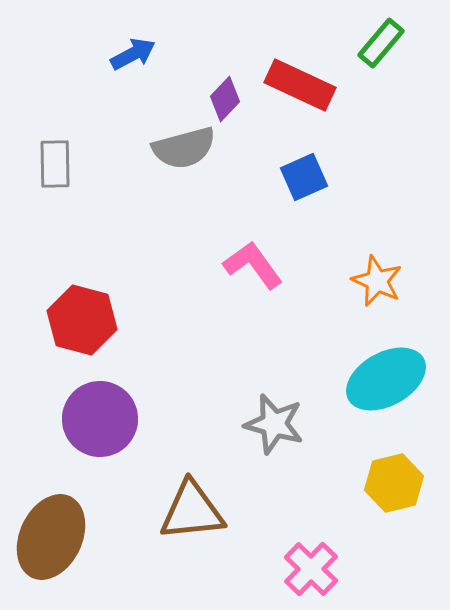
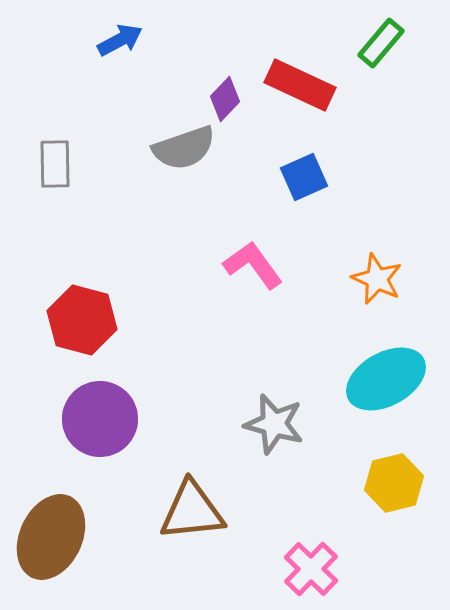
blue arrow: moved 13 px left, 14 px up
gray semicircle: rotated 4 degrees counterclockwise
orange star: moved 2 px up
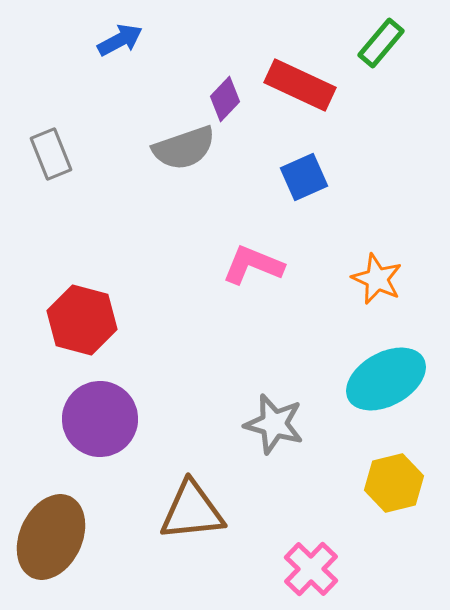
gray rectangle: moved 4 px left, 10 px up; rotated 21 degrees counterclockwise
pink L-shape: rotated 32 degrees counterclockwise
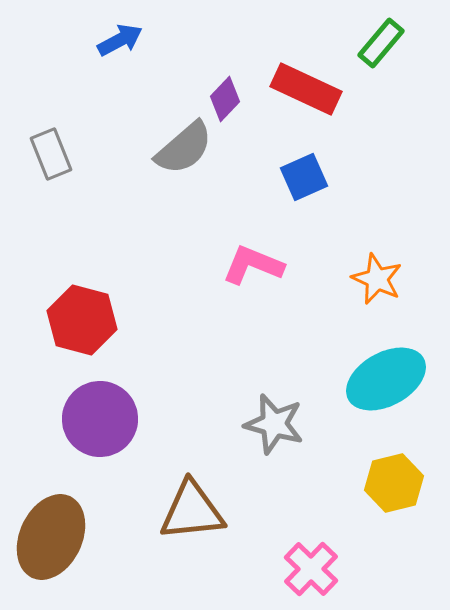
red rectangle: moved 6 px right, 4 px down
gray semicircle: rotated 22 degrees counterclockwise
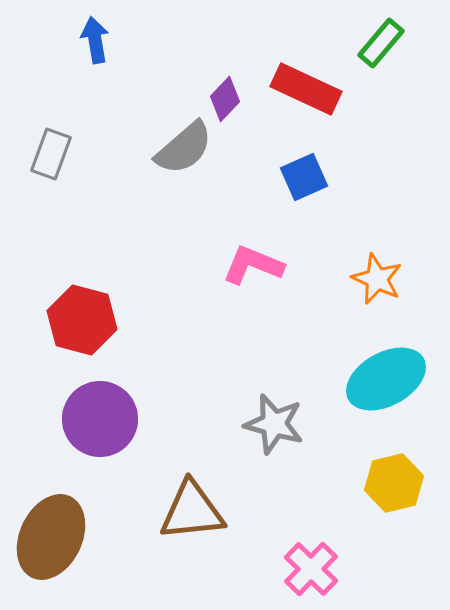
blue arrow: moved 25 px left; rotated 72 degrees counterclockwise
gray rectangle: rotated 42 degrees clockwise
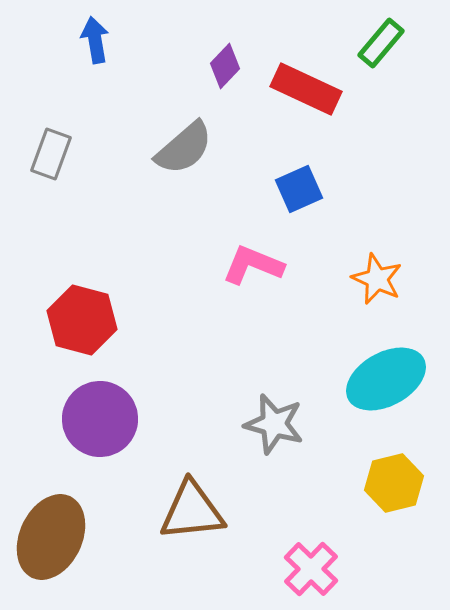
purple diamond: moved 33 px up
blue square: moved 5 px left, 12 px down
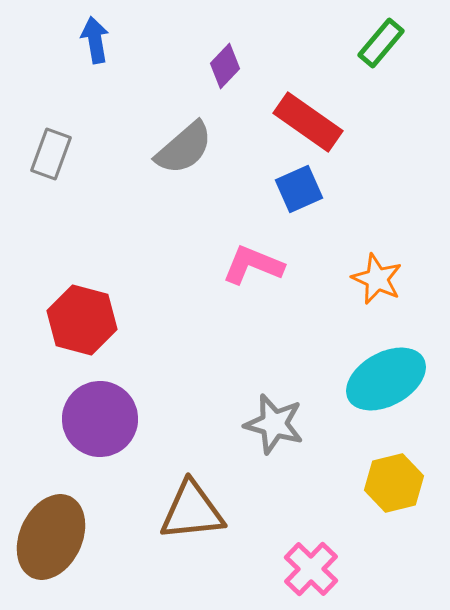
red rectangle: moved 2 px right, 33 px down; rotated 10 degrees clockwise
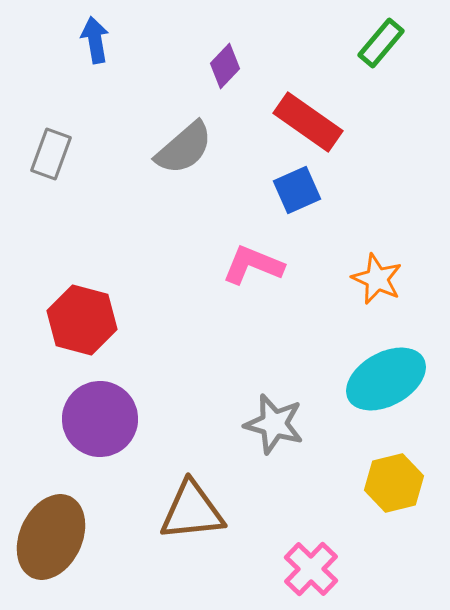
blue square: moved 2 px left, 1 px down
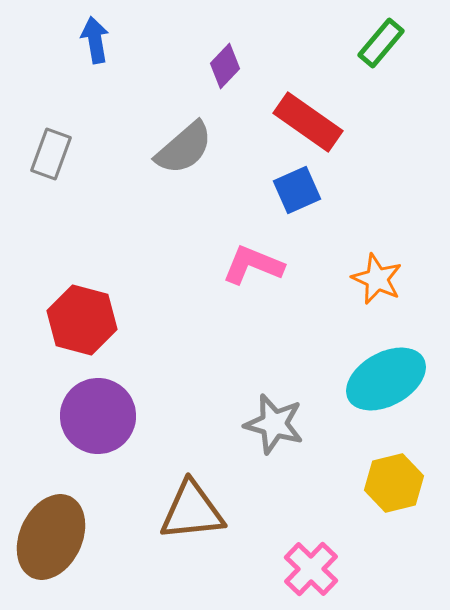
purple circle: moved 2 px left, 3 px up
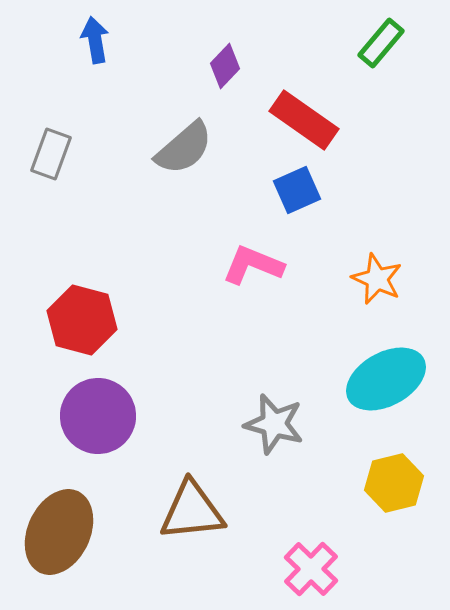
red rectangle: moved 4 px left, 2 px up
brown ellipse: moved 8 px right, 5 px up
